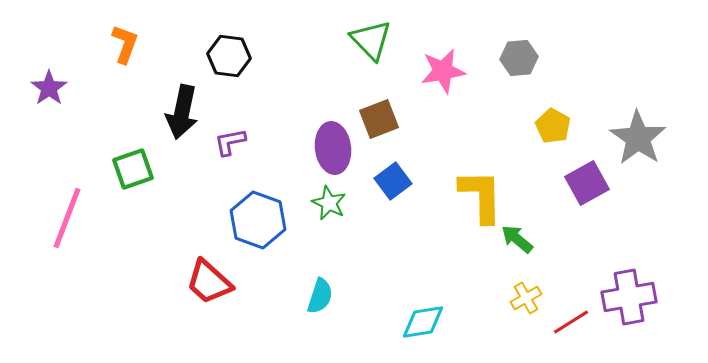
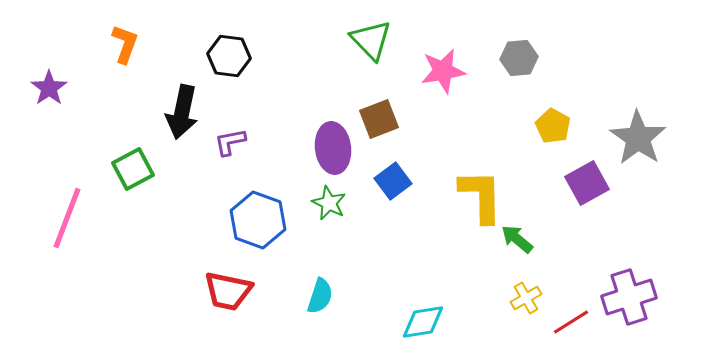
green square: rotated 9 degrees counterclockwise
red trapezoid: moved 19 px right, 9 px down; rotated 30 degrees counterclockwise
purple cross: rotated 8 degrees counterclockwise
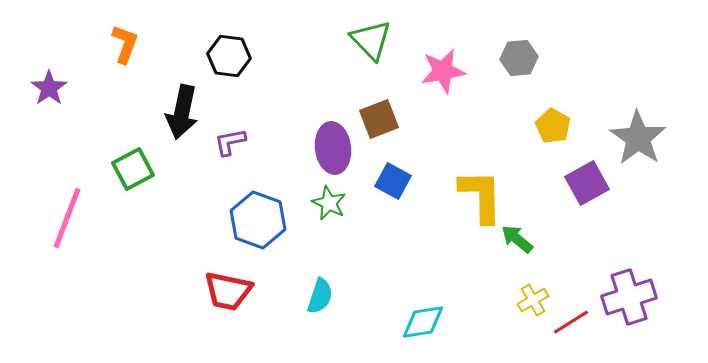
blue square: rotated 24 degrees counterclockwise
yellow cross: moved 7 px right, 2 px down
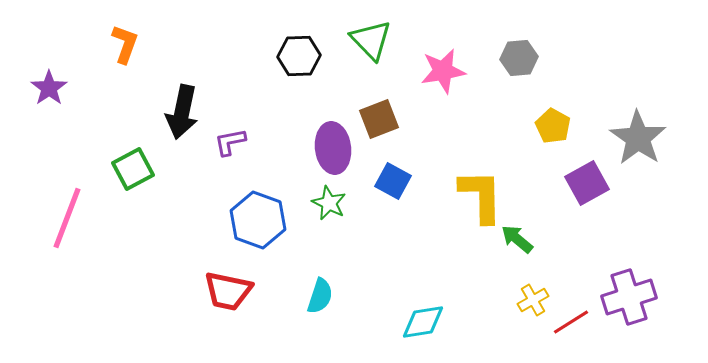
black hexagon: moved 70 px right; rotated 9 degrees counterclockwise
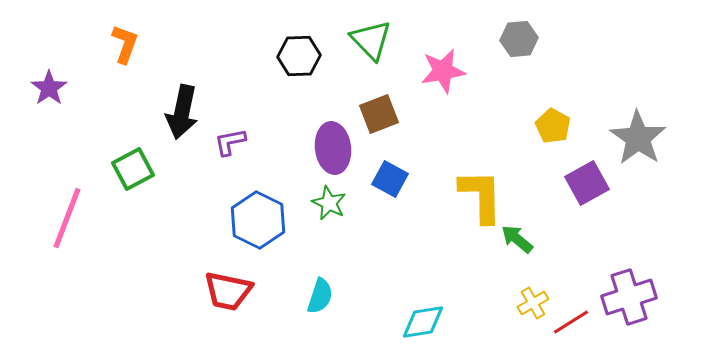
gray hexagon: moved 19 px up
brown square: moved 5 px up
blue square: moved 3 px left, 2 px up
blue hexagon: rotated 6 degrees clockwise
yellow cross: moved 3 px down
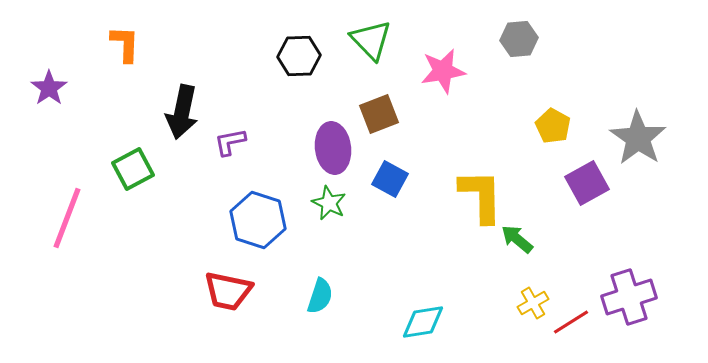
orange L-shape: rotated 18 degrees counterclockwise
blue hexagon: rotated 8 degrees counterclockwise
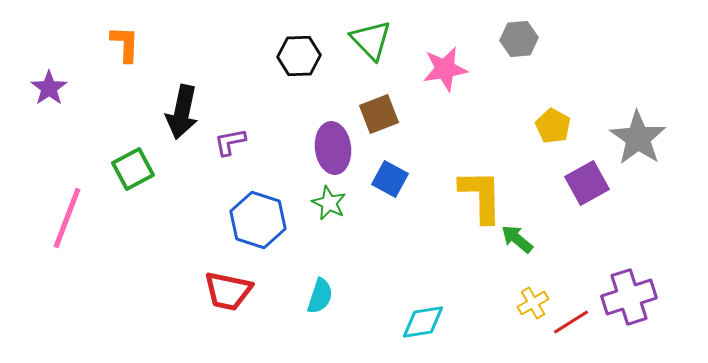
pink star: moved 2 px right, 2 px up
